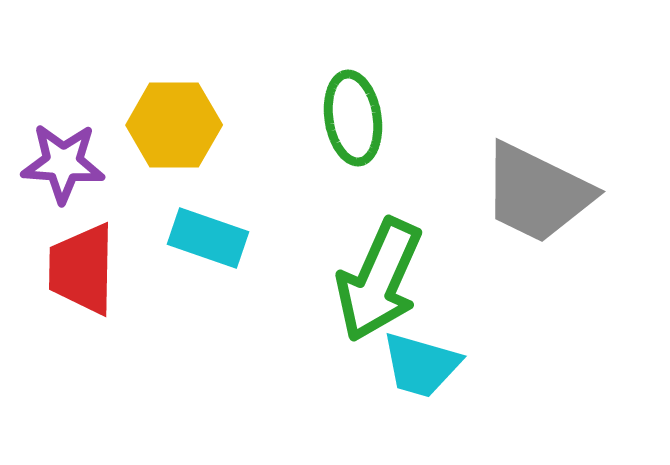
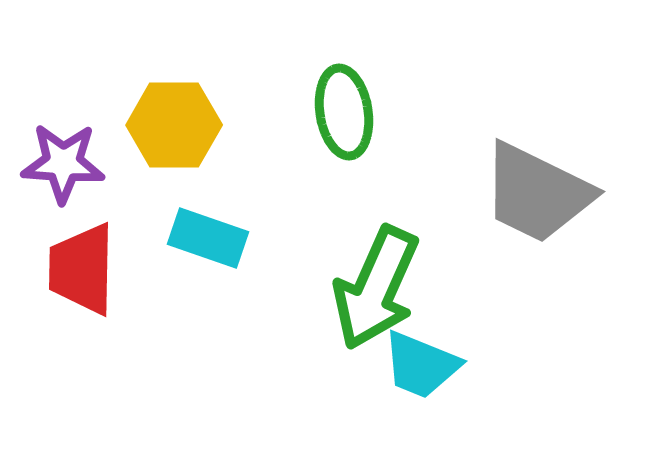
green ellipse: moved 9 px left, 6 px up
green arrow: moved 3 px left, 8 px down
cyan trapezoid: rotated 6 degrees clockwise
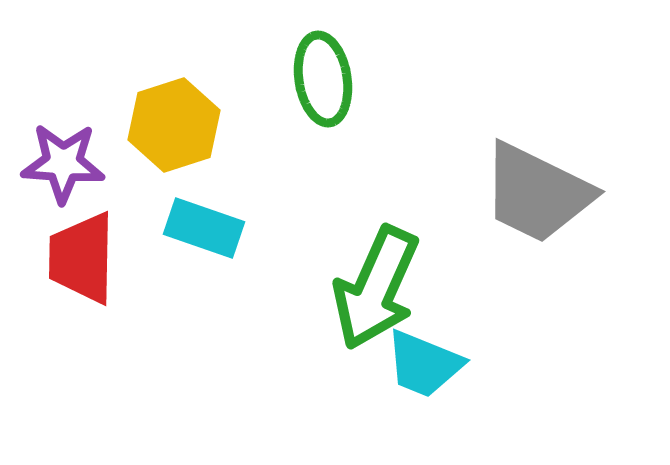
green ellipse: moved 21 px left, 33 px up
yellow hexagon: rotated 18 degrees counterclockwise
cyan rectangle: moved 4 px left, 10 px up
red trapezoid: moved 11 px up
cyan trapezoid: moved 3 px right, 1 px up
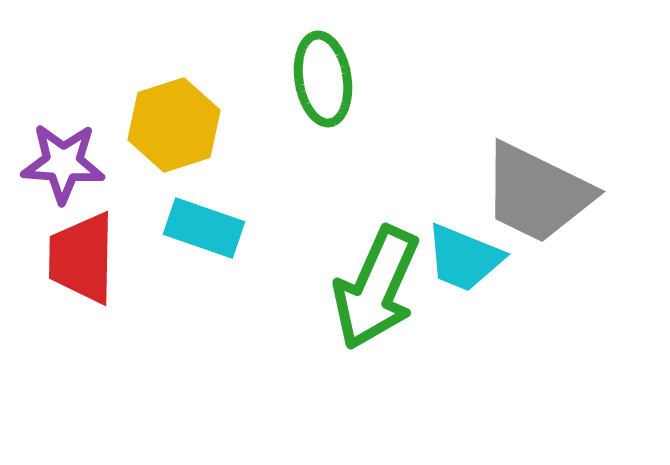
cyan trapezoid: moved 40 px right, 106 px up
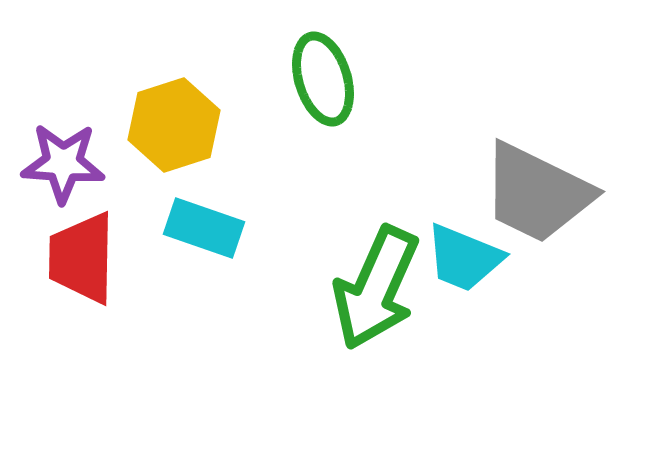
green ellipse: rotated 8 degrees counterclockwise
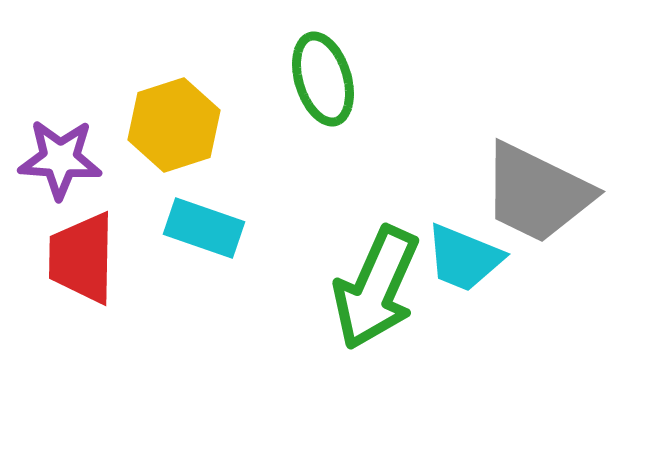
purple star: moved 3 px left, 4 px up
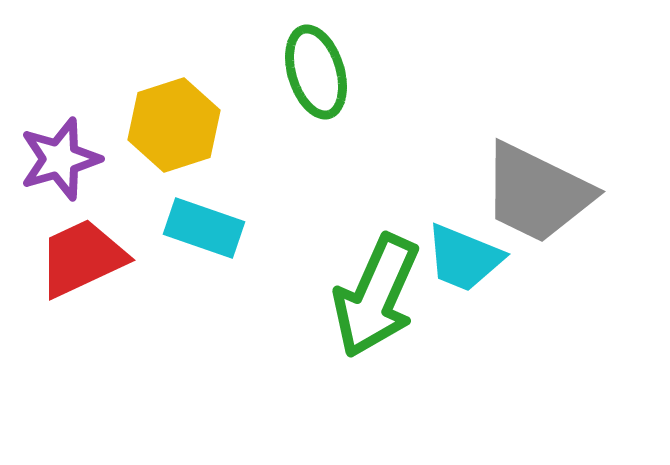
green ellipse: moved 7 px left, 7 px up
purple star: rotated 20 degrees counterclockwise
red trapezoid: rotated 64 degrees clockwise
green arrow: moved 8 px down
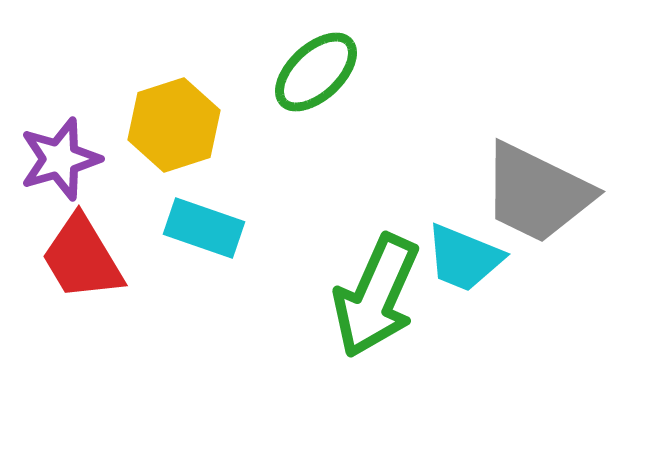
green ellipse: rotated 64 degrees clockwise
red trapezoid: rotated 96 degrees counterclockwise
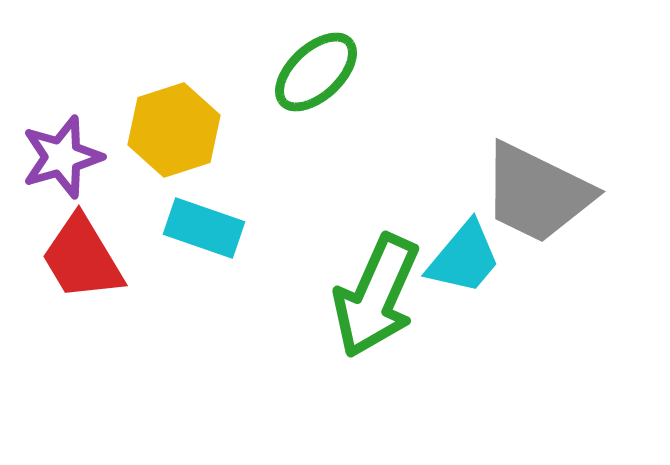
yellow hexagon: moved 5 px down
purple star: moved 2 px right, 2 px up
cyan trapezoid: rotated 72 degrees counterclockwise
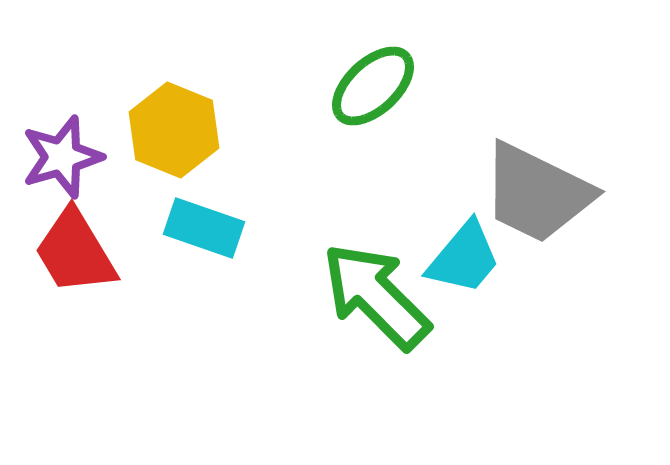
green ellipse: moved 57 px right, 14 px down
yellow hexagon: rotated 20 degrees counterclockwise
red trapezoid: moved 7 px left, 6 px up
green arrow: rotated 111 degrees clockwise
